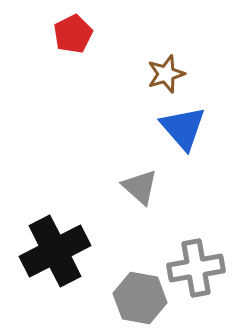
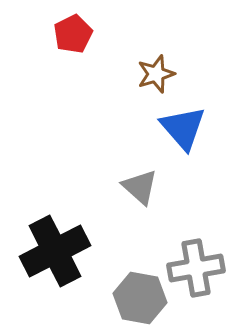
brown star: moved 10 px left
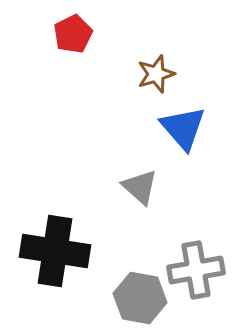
black cross: rotated 36 degrees clockwise
gray cross: moved 2 px down
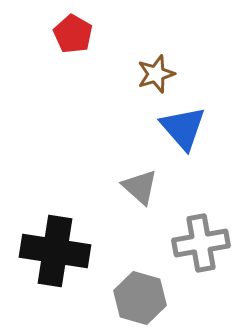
red pentagon: rotated 15 degrees counterclockwise
gray cross: moved 5 px right, 27 px up
gray hexagon: rotated 6 degrees clockwise
